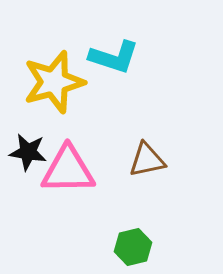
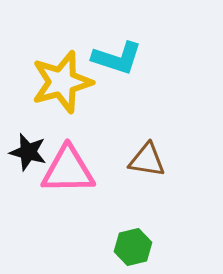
cyan L-shape: moved 3 px right, 1 px down
yellow star: moved 8 px right
black star: rotated 6 degrees clockwise
brown triangle: rotated 21 degrees clockwise
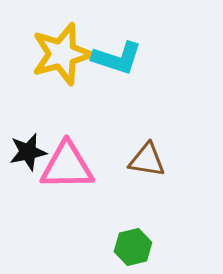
yellow star: moved 28 px up
black star: rotated 27 degrees counterclockwise
pink triangle: moved 1 px left, 4 px up
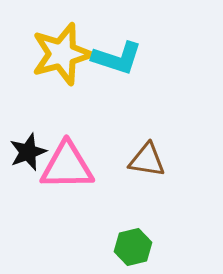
black star: rotated 9 degrees counterclockwise
